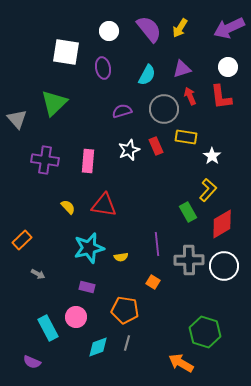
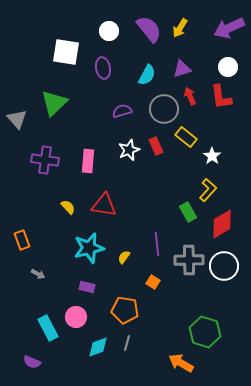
yellow rectangle at (186, 137): rotated 30 degrees clockwise
orange rectangle at (22, 240): rotated 66 degrees counterclockwise
yellow semicircle at (121, 257): moved 3 px right; rotated 136 degrees clockwise
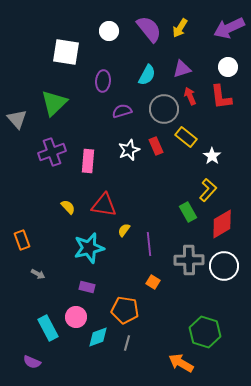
purple ellipse at (103, 68): moved 13 px down; rotated 15 degrees clockwise
purple cross at (45, 160): moved 7 px right, 8 px up; rotated 28 degrees counterclockwise
purple line at (157, 244): moved 8 px left
yellow semicircle at (124, 257): moved 27 px up
cyan diamond at (98, 347): moved 10 px up
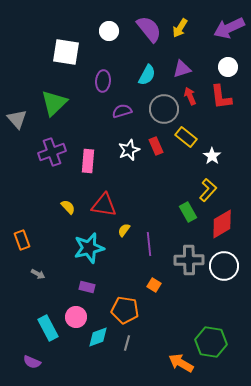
orange square at (153, 282): moved 1 px right, 3 px down
green hexagon at (205, 332): moved 6 px right, 10 px down; rotated 8 degrees counterclockwise
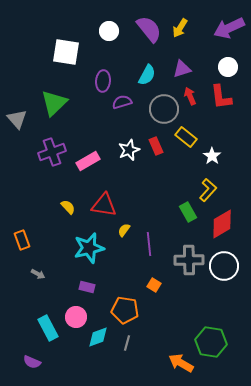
purple semicircle at (122, 111): moved 9 px up
pink rectangle at (88, 161): rotated 55 degrees clockwise
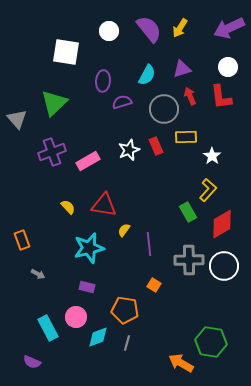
yellow rectangle at (186, 137): rotated 40 degrees counterclockwise
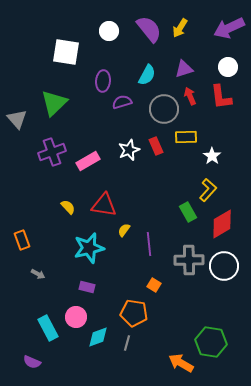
purple triangle at (182, 69): moved 2 px right
orange pentagon at (125, 310): moved 9 px right, 3 px down
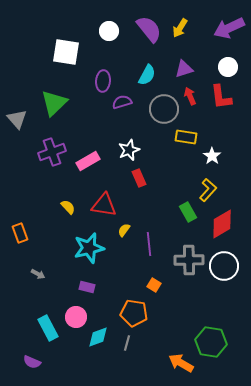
yellow rectangle at (186, 137): rotated 10 degrees clockwise
red rectangle at (156, 146): moved 17 px left, 32 px down
orange rectangle at (22, 240): moved 2 px left, 7 px up
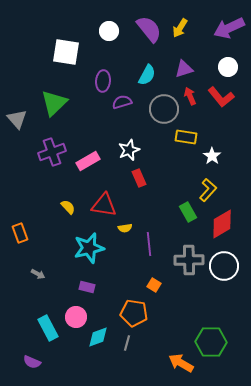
red L-shape at (221, 97): rotated 32 degrees counterclockwise
yellow semicircle at (124, 230): moved 1 px right, 2 px up; rotated 136 degrees counterclockwise
green hexagon at (211, 342): rotated 8 degrees counterclockwise
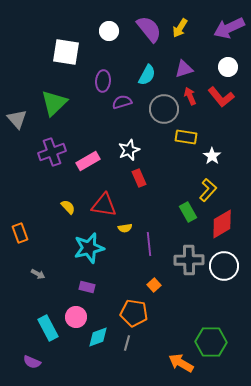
orange square at (154, 285): rotated 16 degrees clockwise
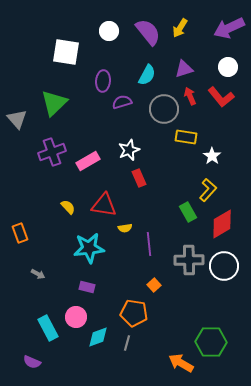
purple semicircle at (149, 29): moved 1 px left, 3 px down
cyan star at (89, 248): rotated 8 degrees clockwise
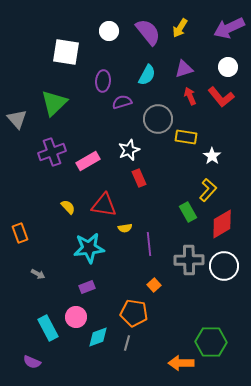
gray circle at (164, 109): moved 6 px left, 10 px down
purple rectangle at (87, 287): rotated 35 degrees counterclockwise
orange arrow at (181, 363): rotated 30 degrees counterclockwise
